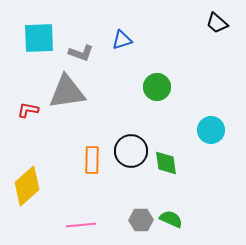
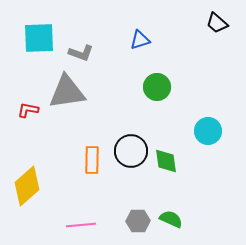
blue triangle: moved 18 px right
cyan circle: moved 3 px left, 1 px down
green diamond: moved 2 px up
gray hexagon: moved 3 px left, 1 px down
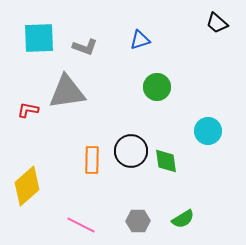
gray L-shape: moved 4 px right, 6 px up
green semicircle: moved 12 px right; rotated 125 degrees clockwise
pink line: rotated 32 degrees clockwise
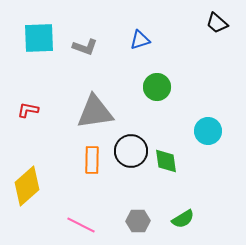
gray triangle: moved 28 px right, 20 px down
